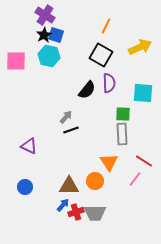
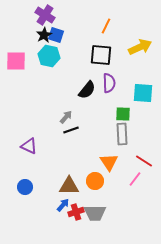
black square: rotated 25 degrees counterclockwise
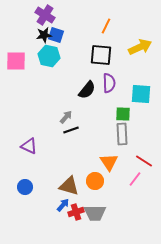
black star: rotated 21 degrees clockwise
cyan square: moved 2 px left, 1 px down
brown triangle: rotated 15 degrees clockwise
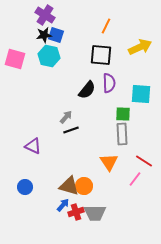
pink square: moved 1 px left, 2 px up; rotated 15 degrees clockwise
purple triangle: moved 4 px right
orange circle: moved 11 px left, 5 px down
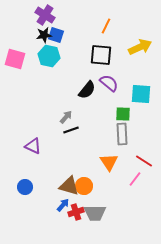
purple semicircle: rotated 48 degrees counterclockwise
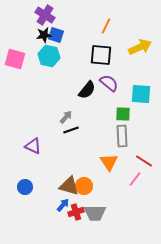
gray rectangle: moved 2 px down
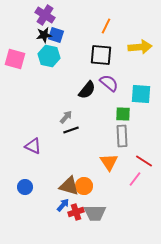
yellow arrow: rotated 20 degrees clockwise
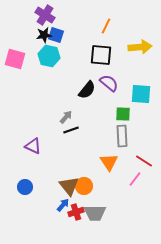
brown triangle: rotated 35 degrees clockwise
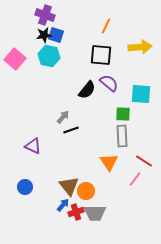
purple cross: rotated 12 degrees counterclockwise
pink square: rotated 25 degrees clockwise
gray arrow: moved 3 px left
orange circle: moved 2 px right, 5 px down
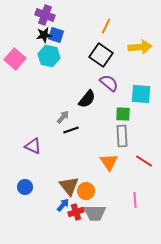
black square: rotated 30 degrees clockwise
black semicircle: moved 9 px down
pink line: moved 21 px down; rotated 42 degrees counterclockwise
